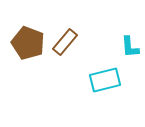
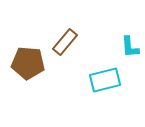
brown pentagon: moved 20 px down; rotated 16 degrees counterclockwise
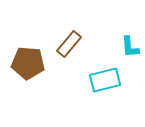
brown rectangle: moved 4 px right, 2 px down
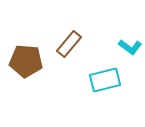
cyan L-shape: rotated 50 degrees counterclockwise
brown pentagon: moved 2 px left, 2 px up
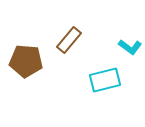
brown rectangle: moved 4 px up
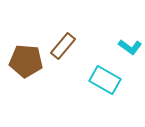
brown rectangle: moved 6 px left, 6 px down
cyan rectangle: rotated 44 degrees clockwise
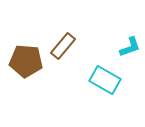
cyan L-shape: rotated 55 degrees counterclockwise
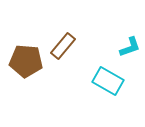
cyan rectangle: moved 3 px right, 1 px down
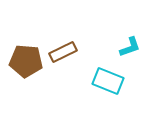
brown rectangle: moved 6 px down; rotated 24 degrees clockwise
cyan rectangle: rotated 8 degrees counterclockwise
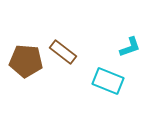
brown rectangle: rotated 64 degrees clockwise
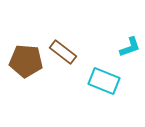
cyan rectangle: moved 4 px left
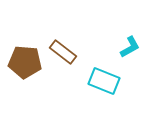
cyan L-shape: rotated 10 degrees counterclockwise
brown pentagon: moved 1 px left, 1 px down
